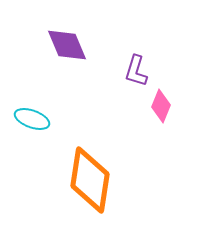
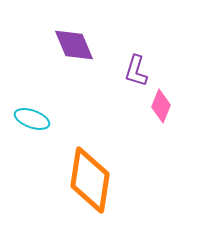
purple diamond: moved 7 px right
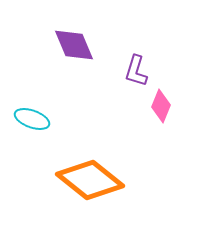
orange diamond: rotated 60 degrees counterclockwise
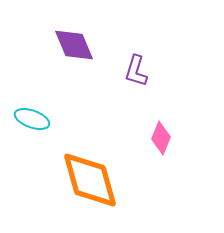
pink diamond: moved 32 px down
orange diamond: rotated 36 degrees clockwise
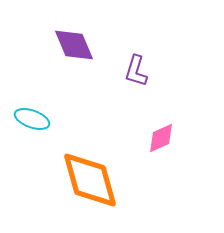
pink diamond: rotated 44 degrees clockwise
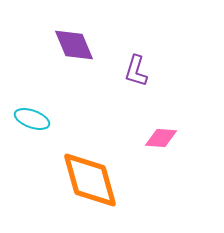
pink diamond: rotated 28 degrees clockwise
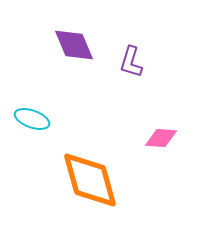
purple L-shape: moved 5 px left, 9 px up
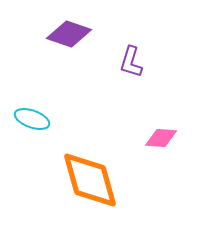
purple diamond: moved 5 px left, 11 px up; rotated 48 degrees counterclockwise
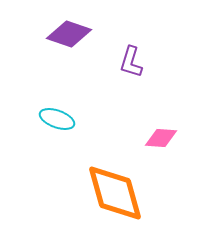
cyan ellipse: moved 25 px right
orange diamond: moved 25 px right, 13 px down
